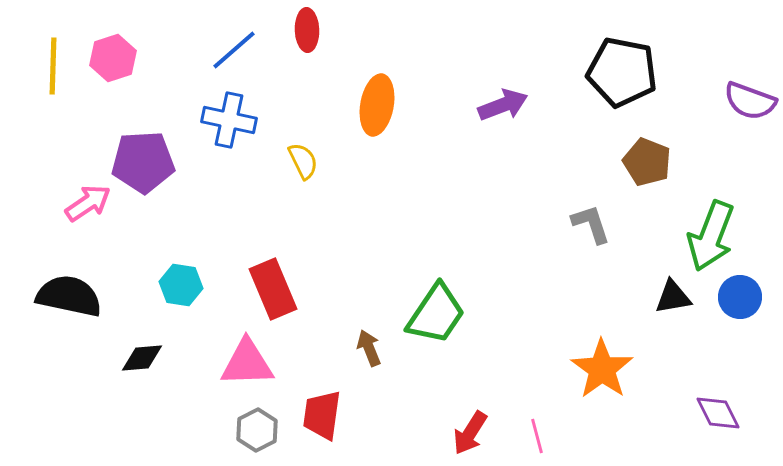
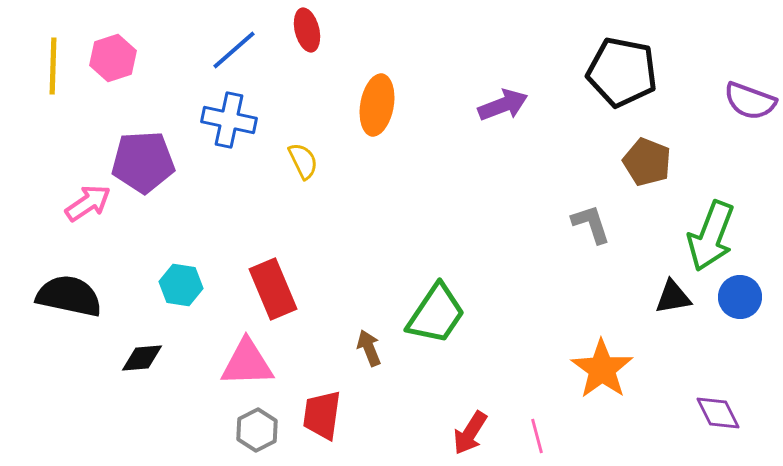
red ellipse: rotated 12 degrees counterclockwise
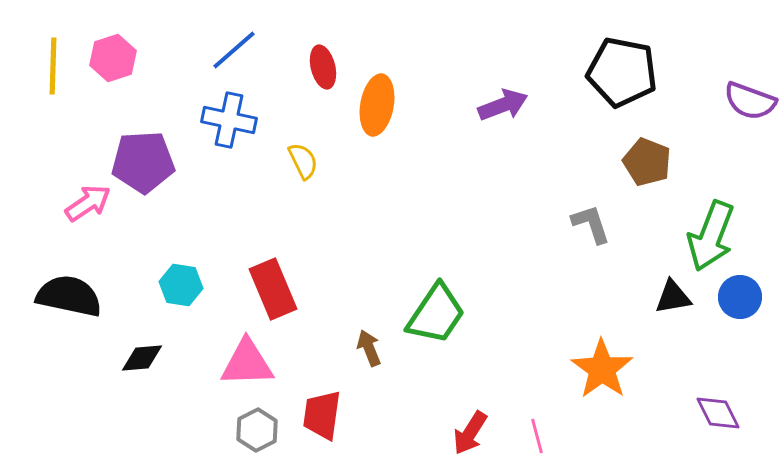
red ellipse: moved 16 px right, 37 px down
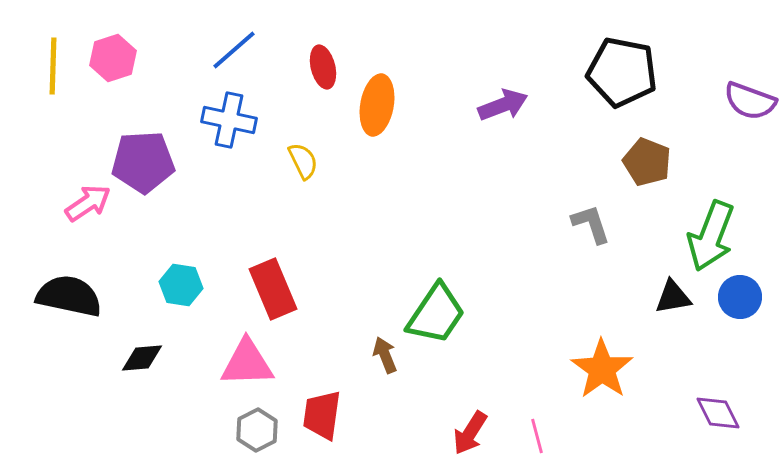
brown arrow: moved 16 px right, 7 px down
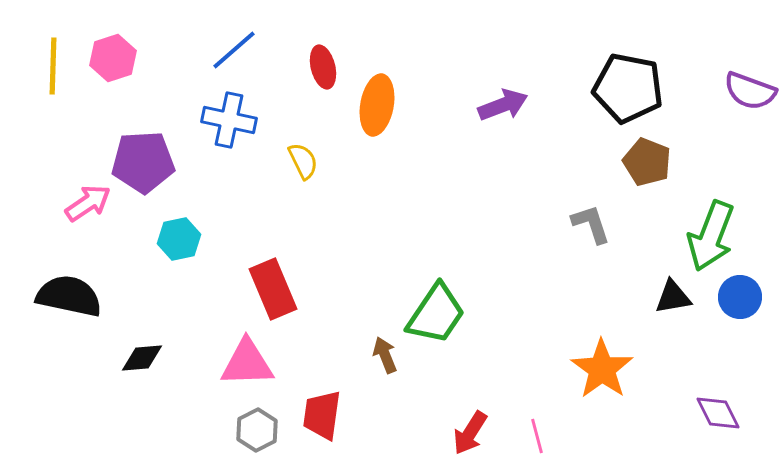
black pentagon: moved 6 px right, 16 px down
purple semicircle: moved 10 px up
cyan hexagon: moved 2 px left, 46 px up; rotated 21 degrees counterclockwise
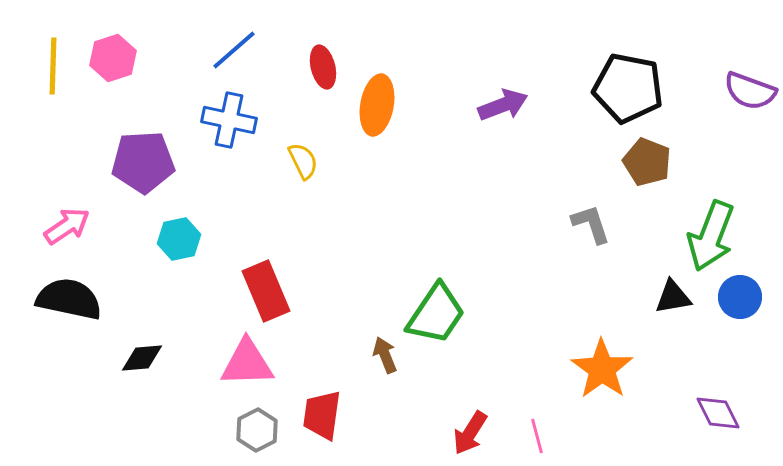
pink arrow: moved 21 px left, 23 px down
red rectangle: moved 7 px left, 2 px down
black semicircle: moved 3 px down
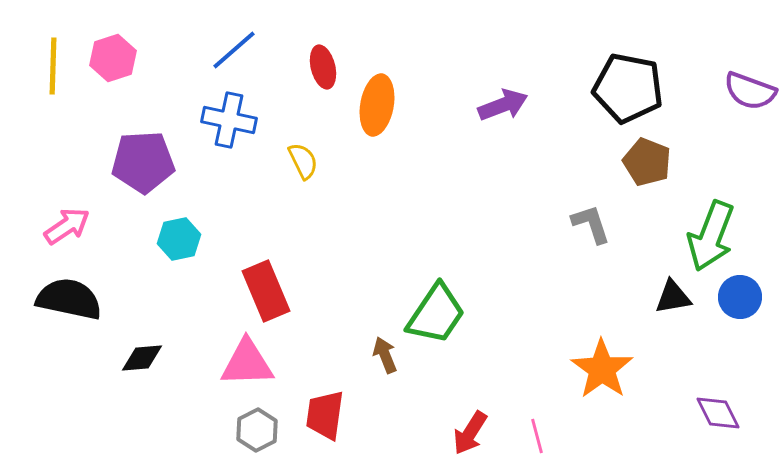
red trapezoid: moved 3 px right
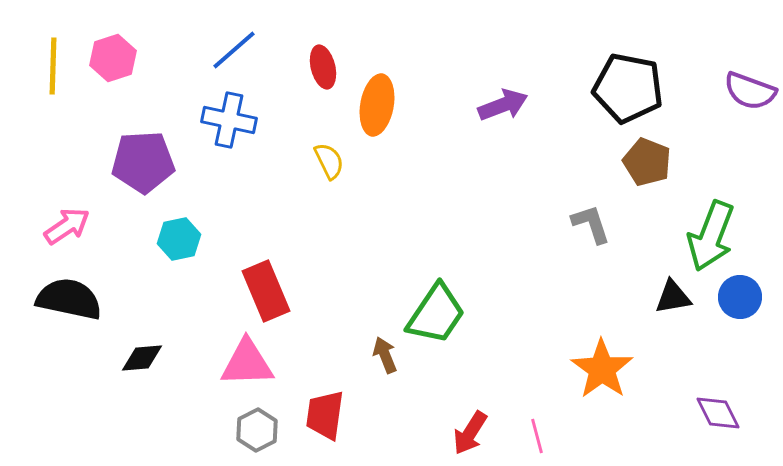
yellow semicircle: moved 26 px right
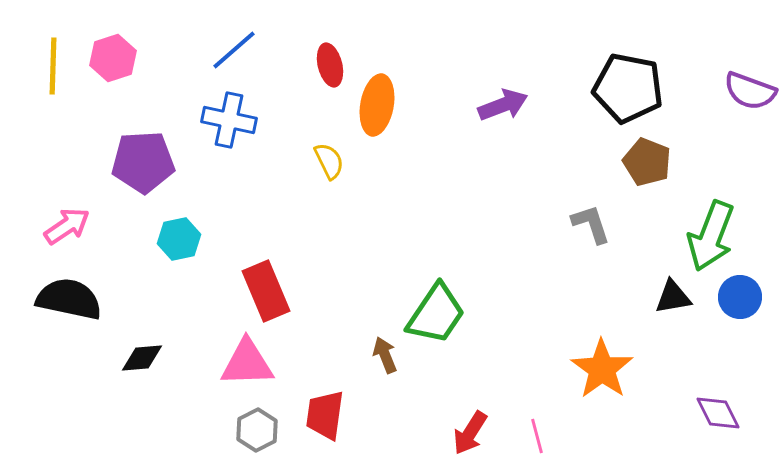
red ellipse: moved 7 px right, 2 px up
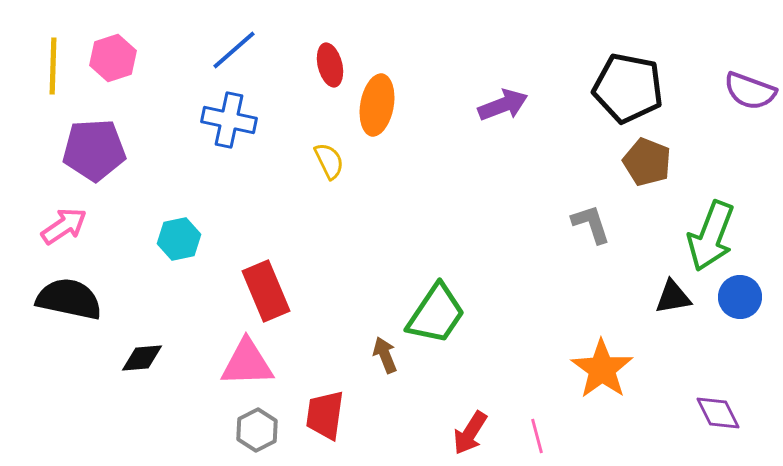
purple pentagon: moved 49 px left, 12 px up
pink arrow: moved 3 px left
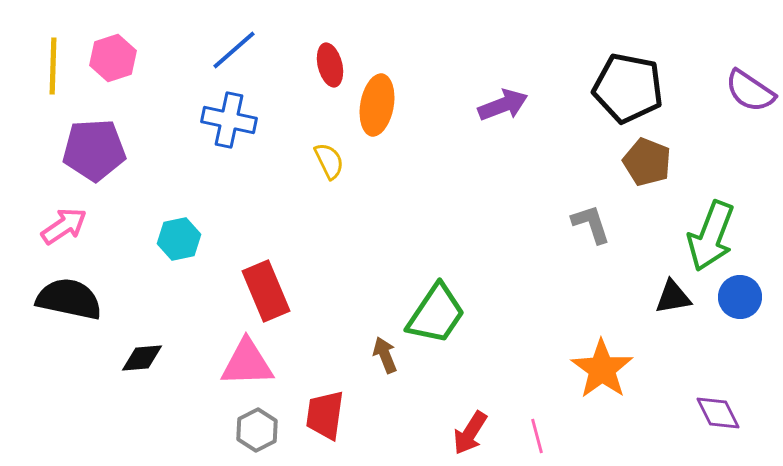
purple semicircle: rotated 14 degrees clockwise
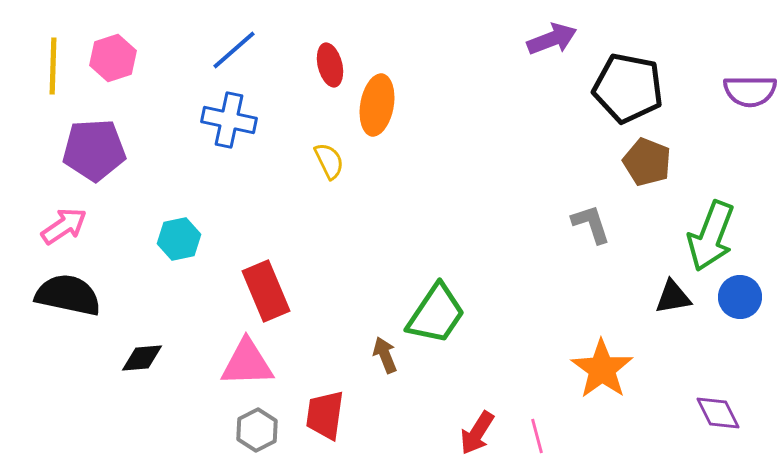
purple semicircle: rotated 34 degrees counterclockwise
purple arrow: moved 49 px right, 66 px up
black semicircle: moved 1 px left, 4 px up
red arrow: moved 7 px right
